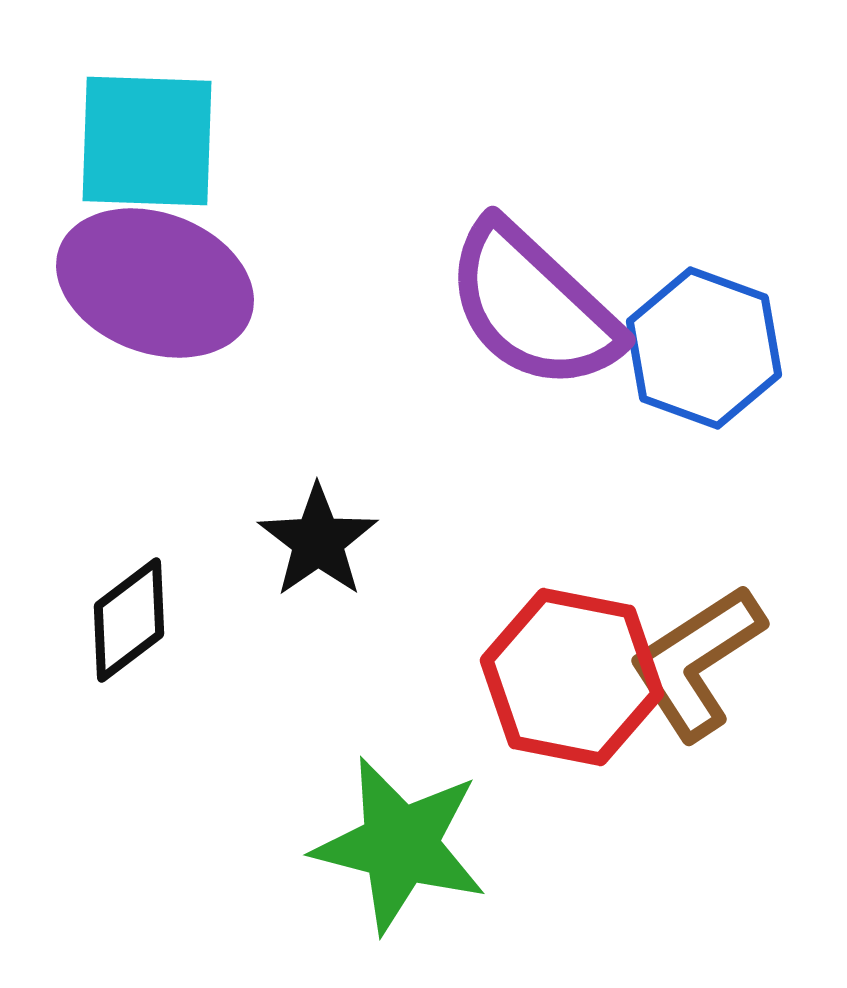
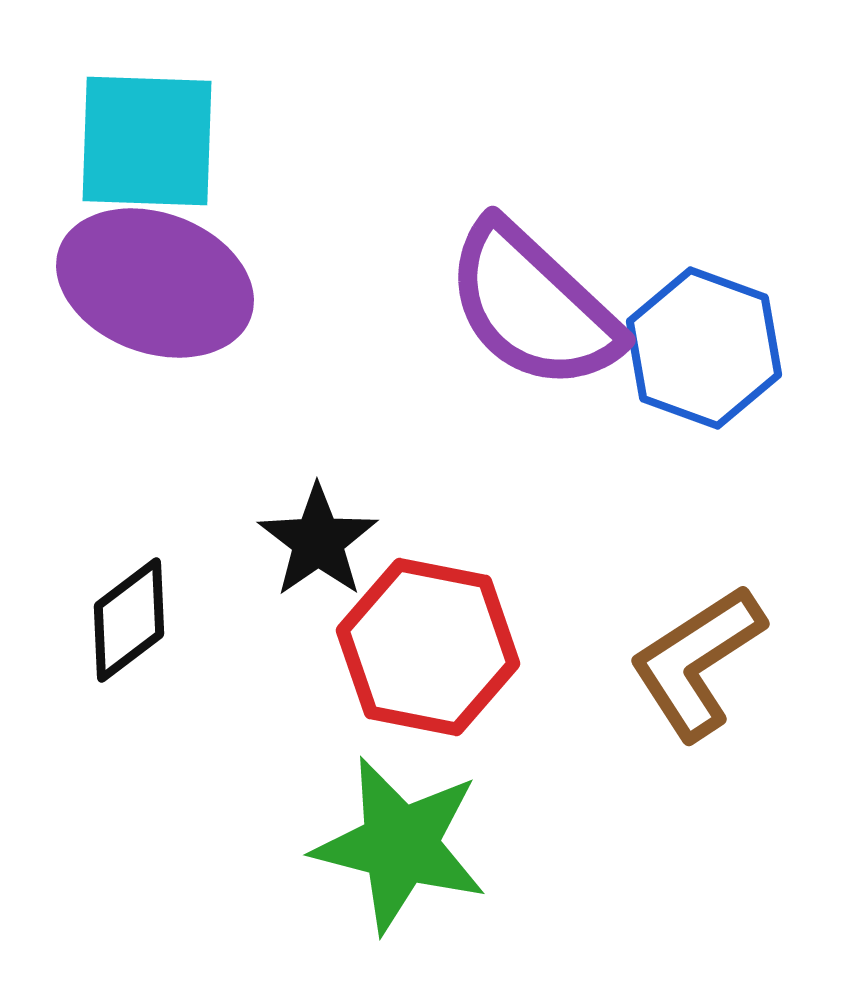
red hexagon: moved 144 px left, 30 px up
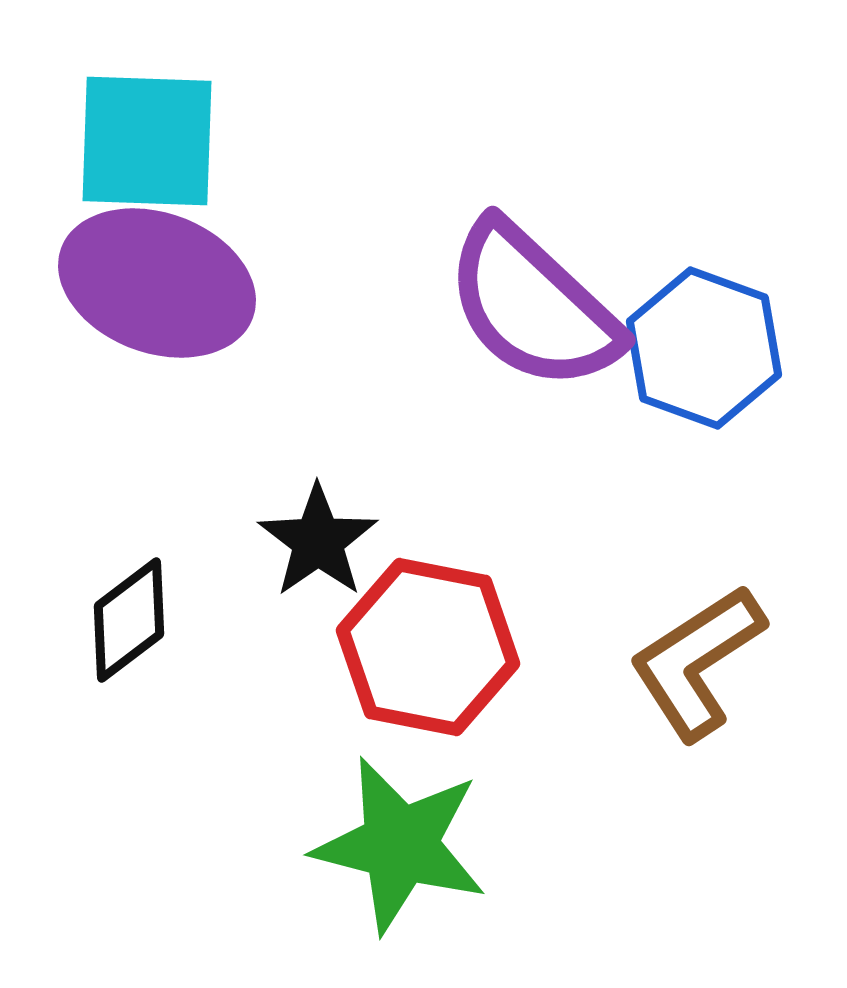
purple ellipse: moved 2 px right
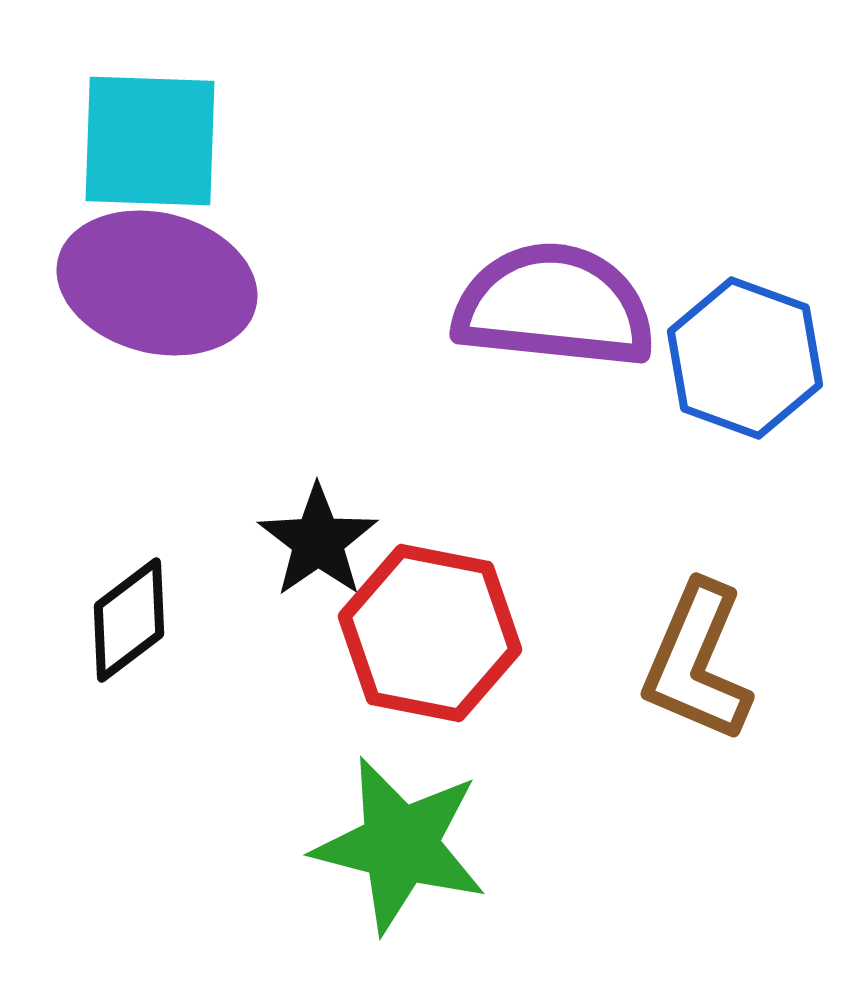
cyan square: moved 3 px right
purple ellipse: rotated 6 degrees counterclockwise
purple semicircle: moved 21 px right; rotated 143 degrees clockwise
blue hexagon: moved 41 px right, 10 px down
red hexagon: moved 2 px right, 14 px up
brown L-shape: rotated 34 degrees counterclockwise
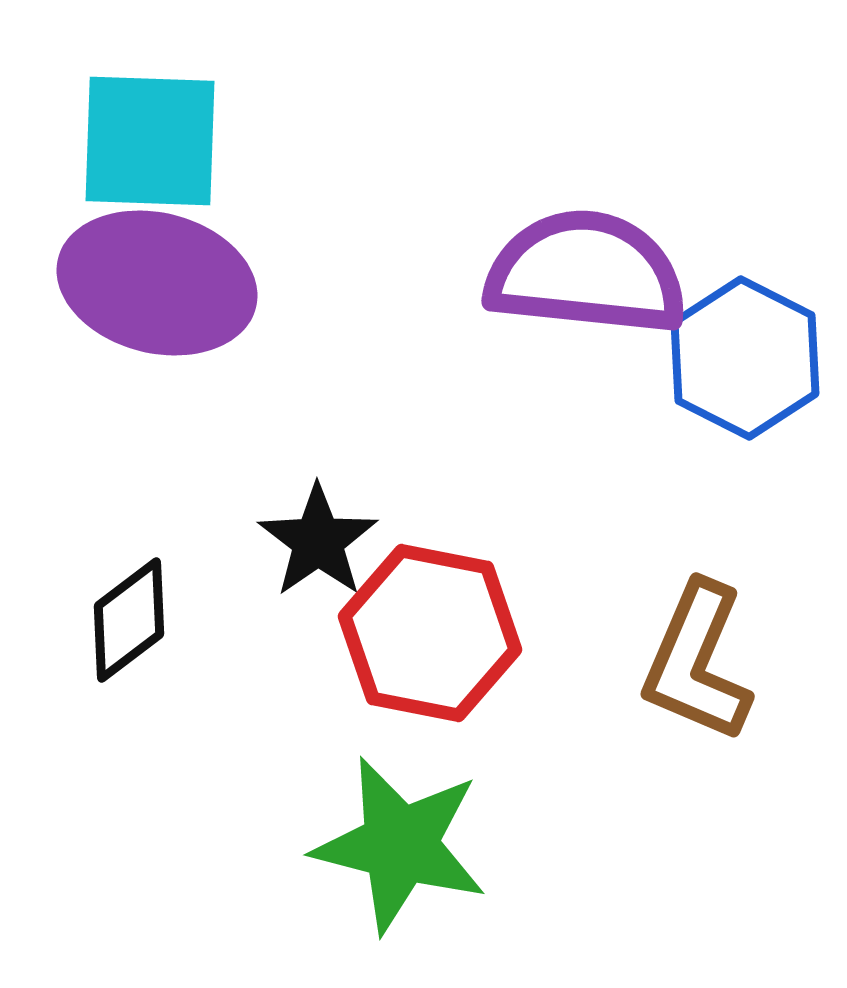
purple semicircle: moved 32 px right, 33 px up
blue hexagon: rotated 7 degrees clockwise
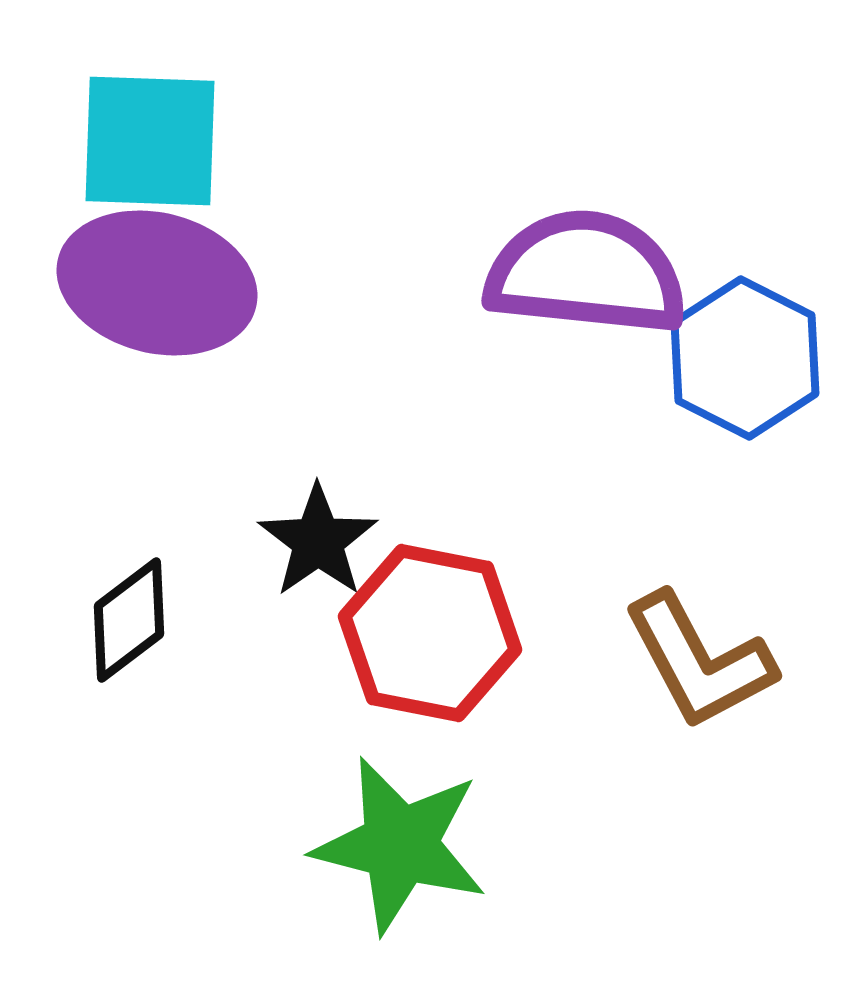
brown L-shape: moved 2 px right, 1 px up; rotated 51 degrees counterclockwise
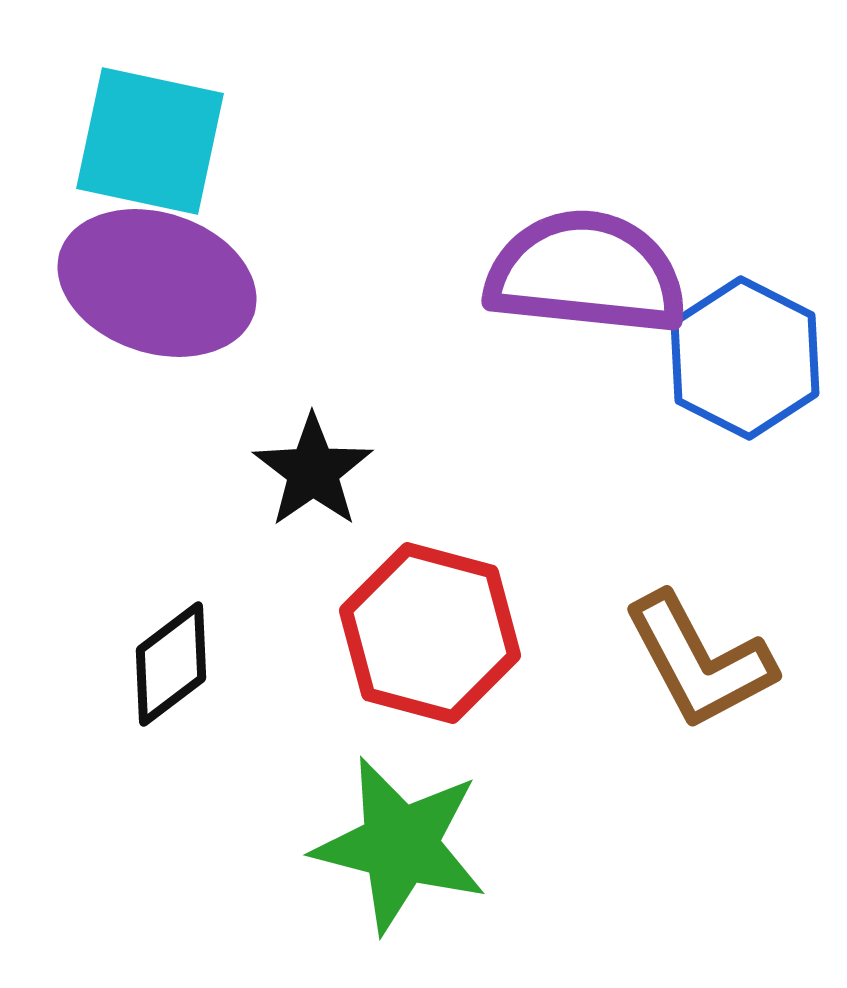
cyan square: rotated 10 degrees clockwise
purple ellipse: rotated 4 degrees clockwise
black star: moved 5 px left, 70 px up
black diamond: moved 42 px right, 44 px down
red hexagon: rotated 4 degrees clockwise
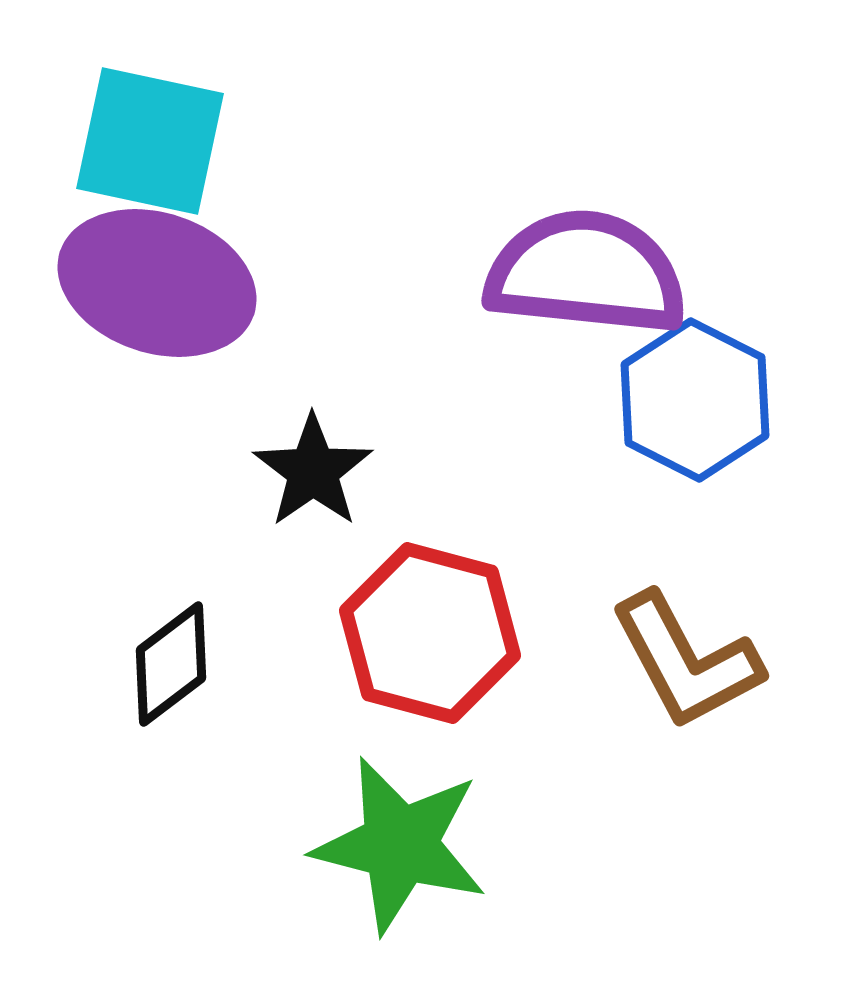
blue hexagon: moved 50 px left, 42 px down
brown L-shape: moved 13 px left
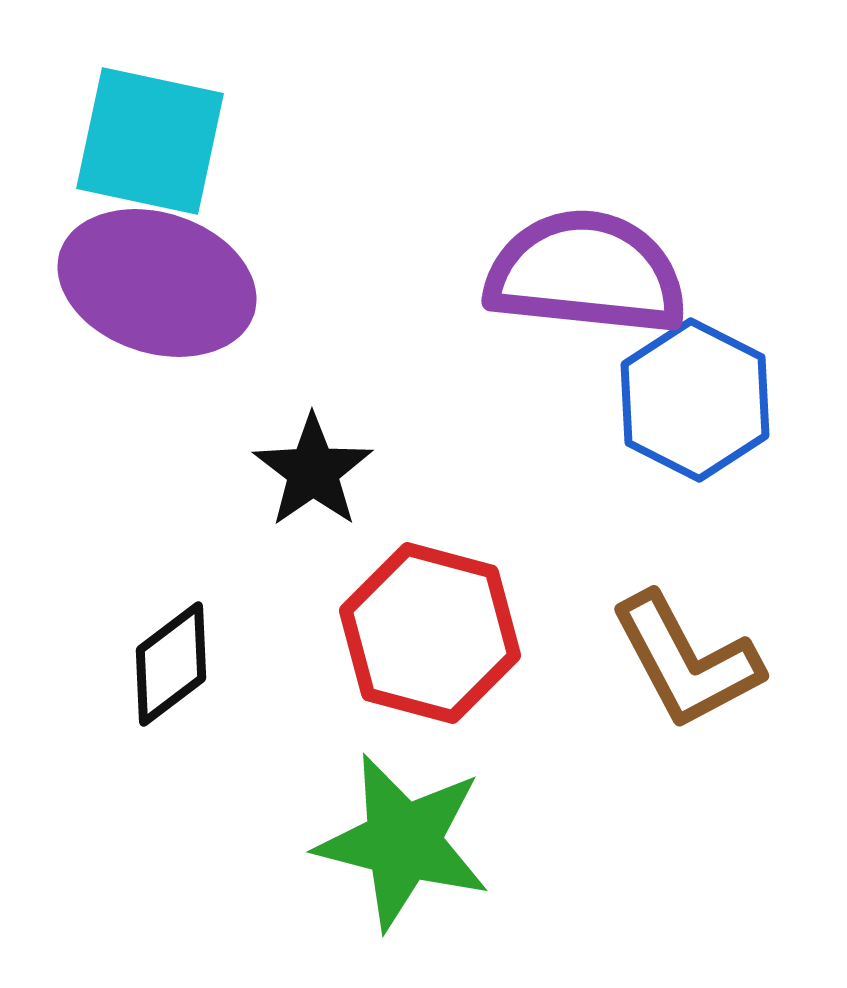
green star: moved 3 px right, 3 px up
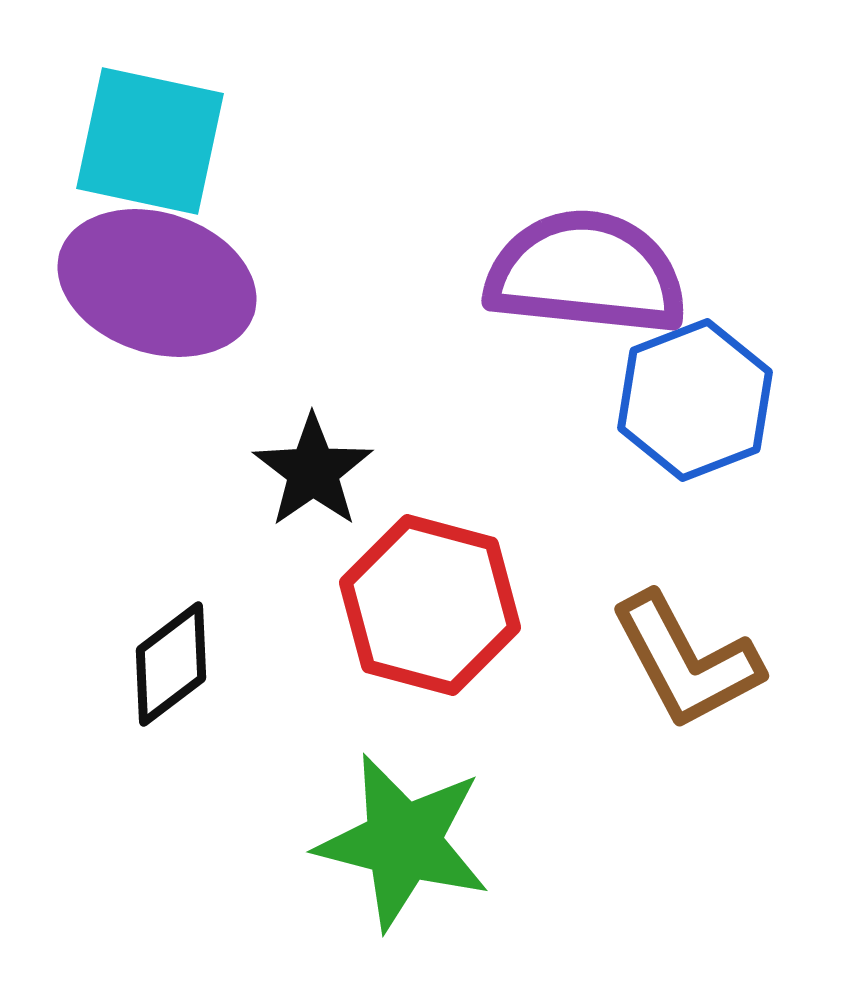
blue hexagon: rotated 12 degrees clockwise
red hexagon: moved 28 px up
